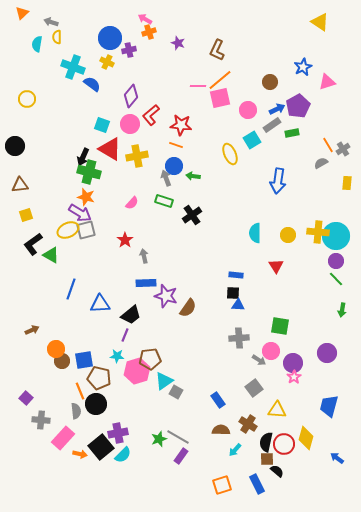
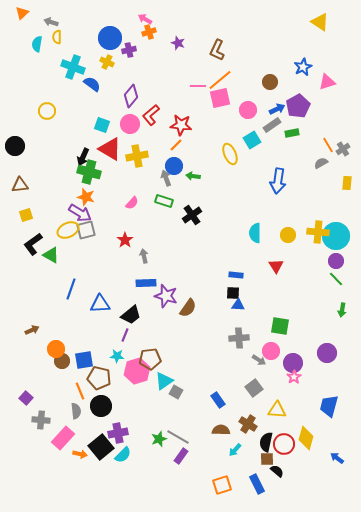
yellow circle at (27, 99): moved 20 px right, 12 px down
orange line at (176, 145): rotated 64 degrees counterclockwise
black circle at (96, 404): moved 5 px right, 2 px down
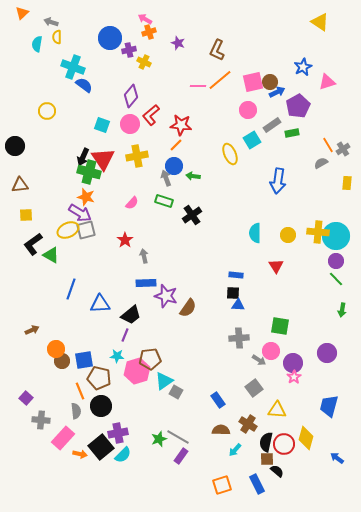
yellow cross at (107, 62): moved 37 px right
blue semicircle at (92, 84): moved 8 px left, 1 px down
pink square at (220, 98): moved 33 px right, 16 px up
blue arrow at (277, 109): moved 17 px up
red triangle at (110, 149): moved 7 px left, 10 px down; rotated 25 degrees clockwise
yellow square at (26, 215): rotated 16 degrees clockwise
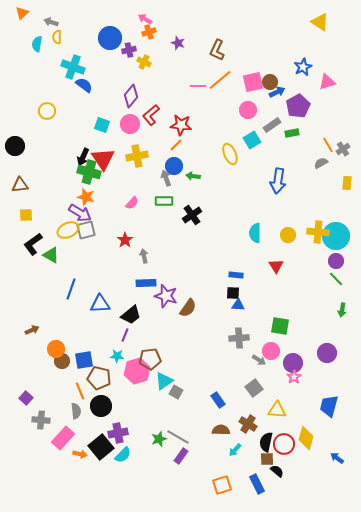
green rectangle at (164, 201): rotated 18 degrees counterclockwise
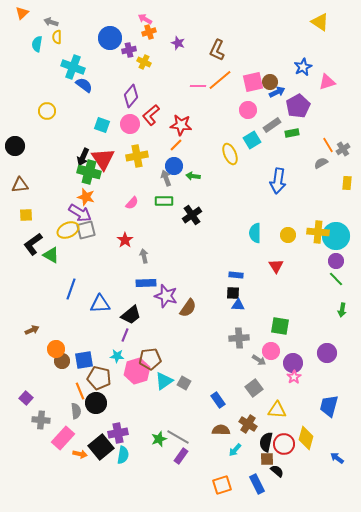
gray square at (176, 392): moved 8 px right, 9 px up
black circle at (101, 406): moved 5 px left, 3 px up
cyan semicircle at (123, 455): rotated 36 degrees counterclockwise
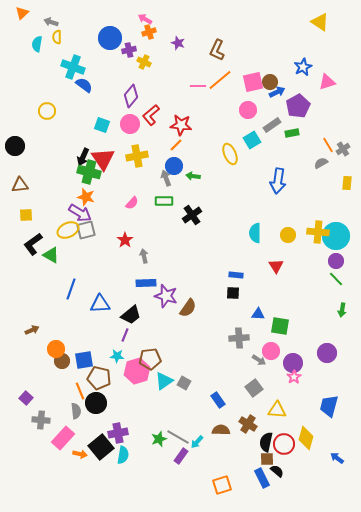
blue triangle at (238, 305): moved 20 px right, 9 px down
cyan arrow at (235, 450): moved 38 px left, 8 px up
blue rectangle at (257, 484): moved 5 px right, 6 px up
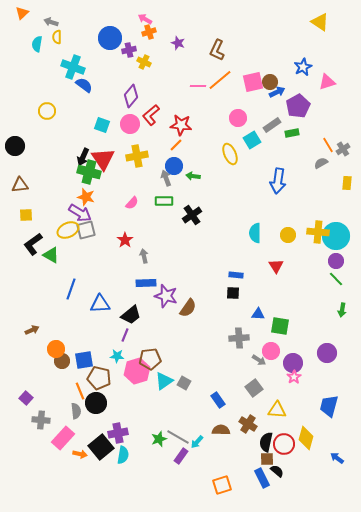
pink circle at (248, 110): moved 10 px left, 8 px down
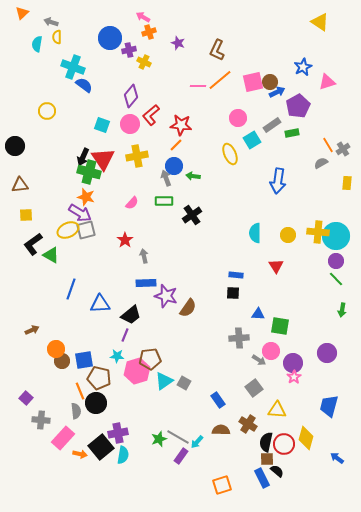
pink arrow at (145, 19): moved 2 px left, 2 px up
